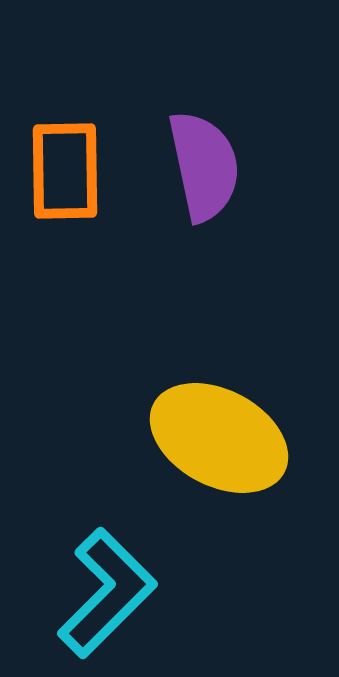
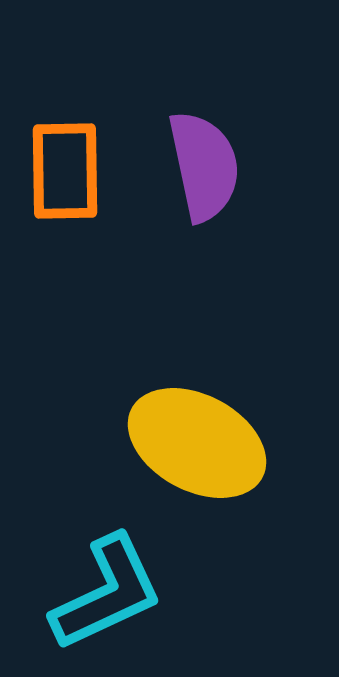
yellow ellipse: moved 22 px left, 5 px down
cyan L-shape: rotated 20 degrees clockwise
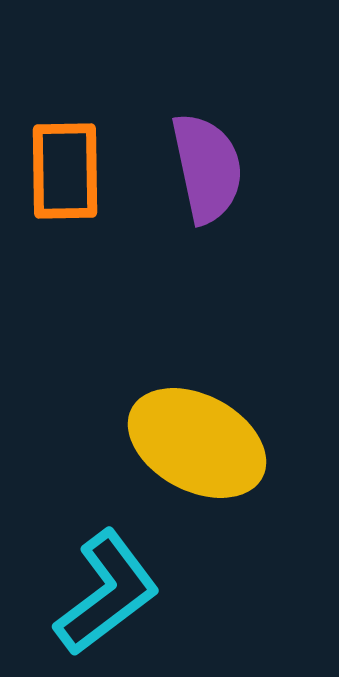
purple semicircle: moved 3 px right, 2 px down
cyan L-shape: rotated 12 degrees counterclockwise
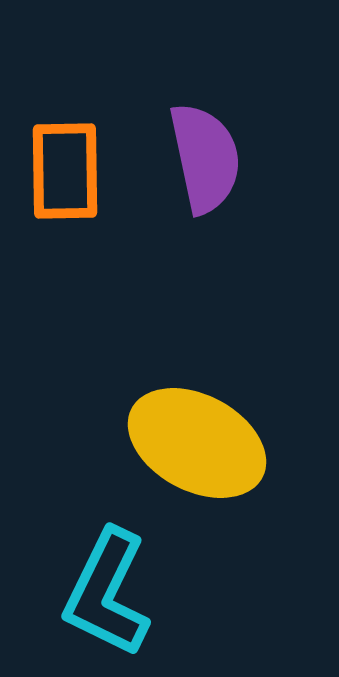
purple semicircle: moved 2 px left, 10 px up
cyan L-shape: rotated 153 degrees clockwise
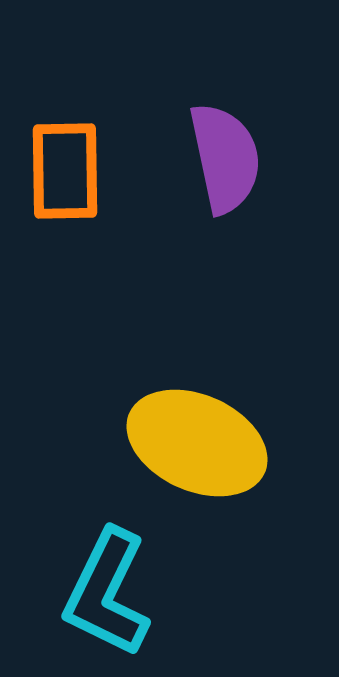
purple semicircle: moved 20 px right
yellow ellipse: rotated 4 degrees counterclockwise
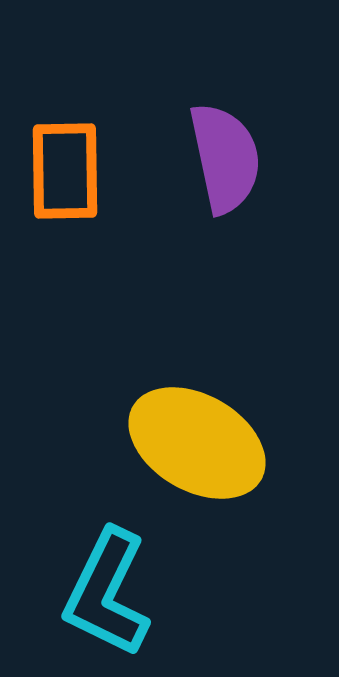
yellow ellipse: rotated 6 degrees clockwise
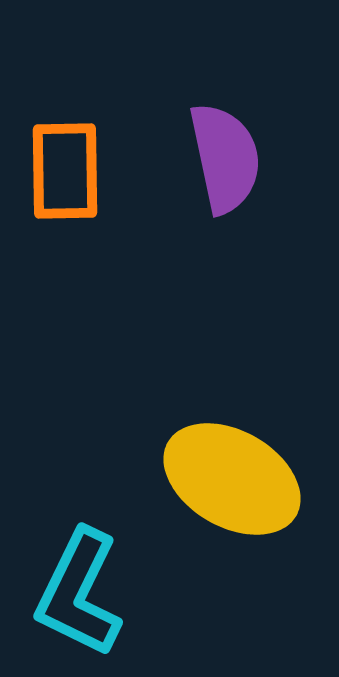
yellow ellipse: moved 35 px right, 36 px down
cyan L-shape: moved 28 px left
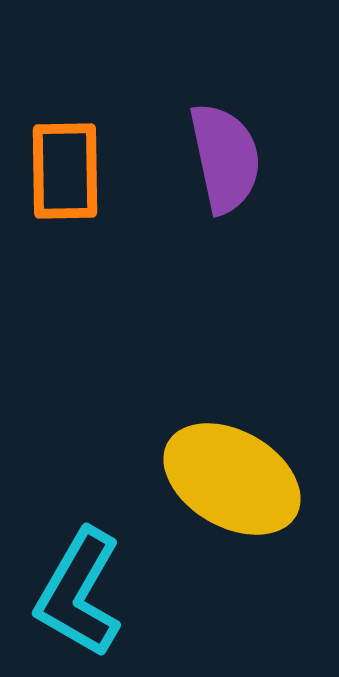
cyan L-shape: rotated 4 degrees clockwise
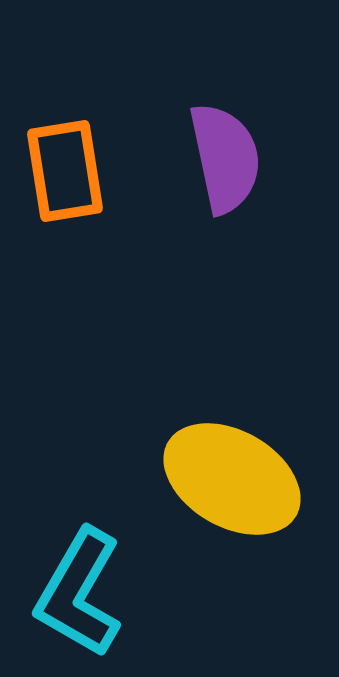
orange rectangle: rotated 8 degrees counterclockwise
